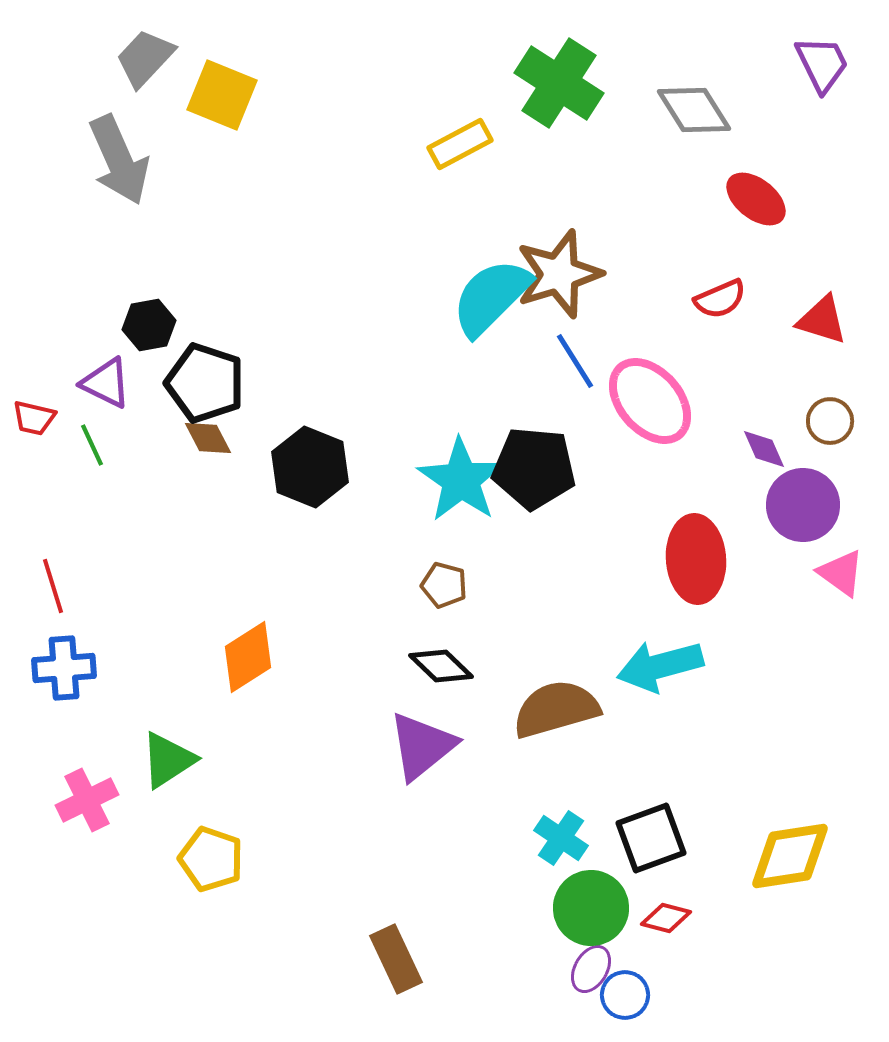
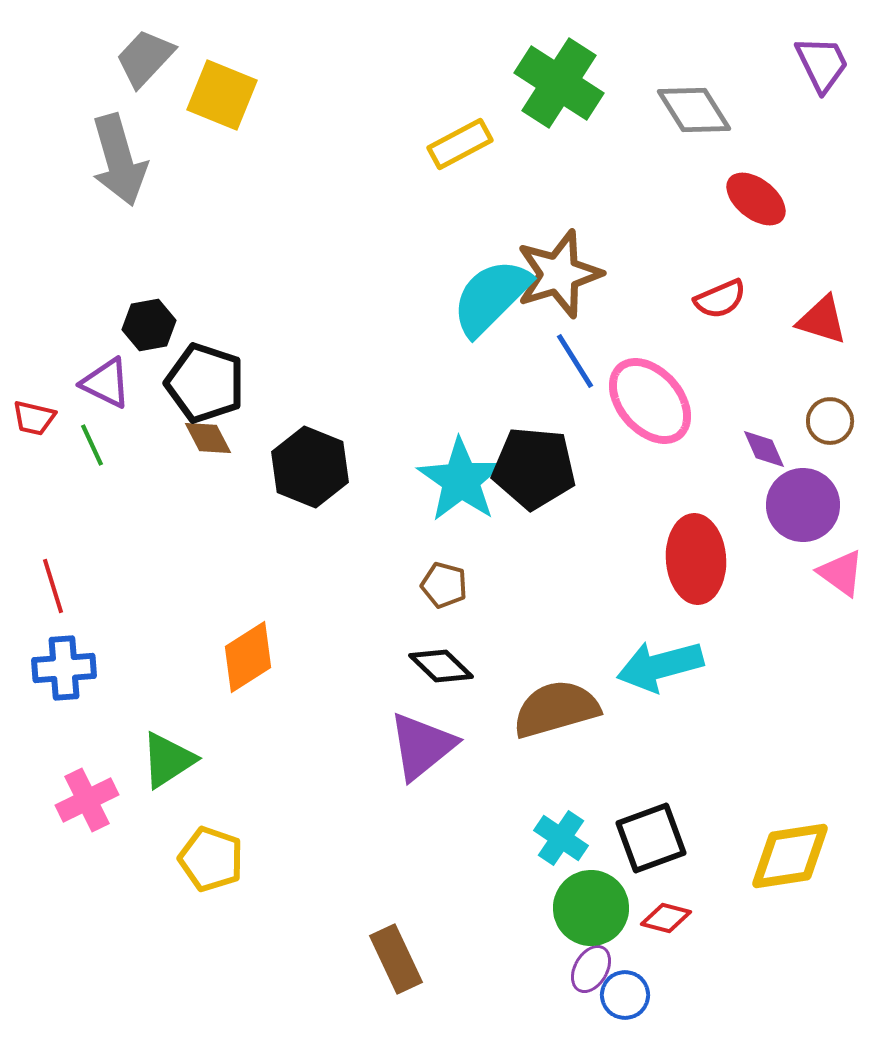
gray arrow at (119, 160): rotated 8 degrees clockwise
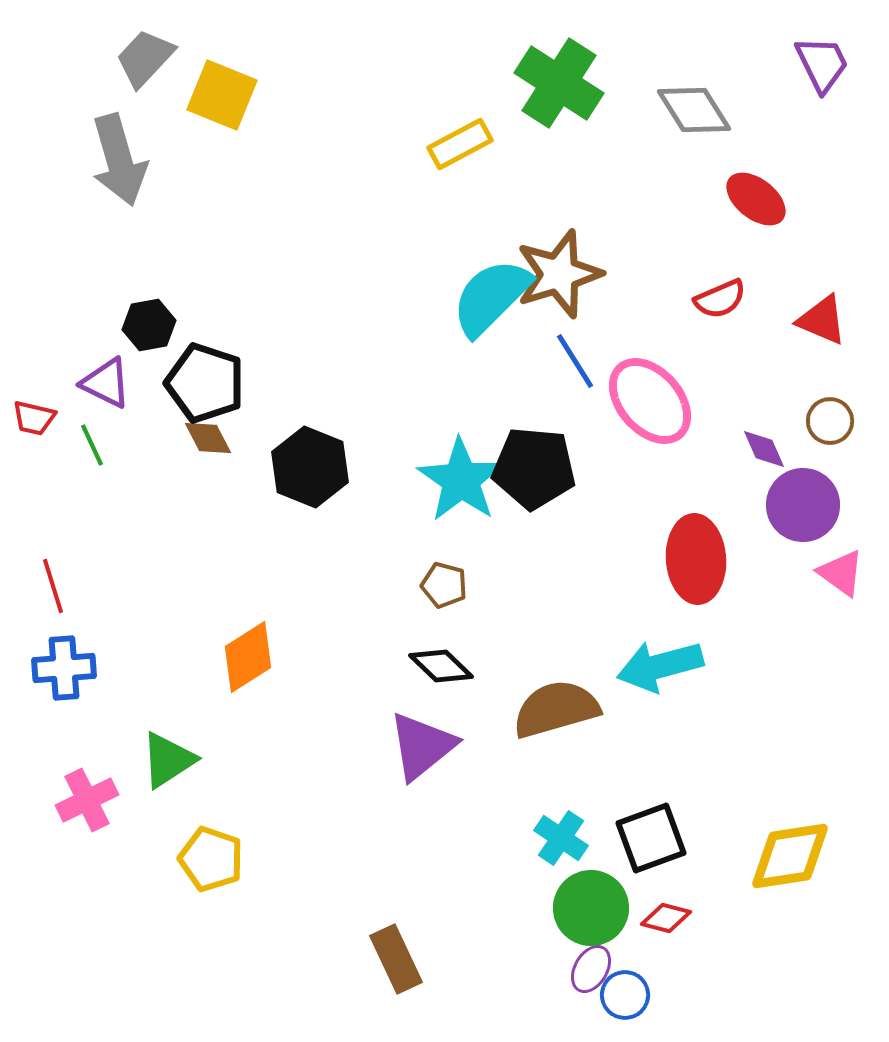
red triangle at (822, 320): rotated 6 degrees clockwise
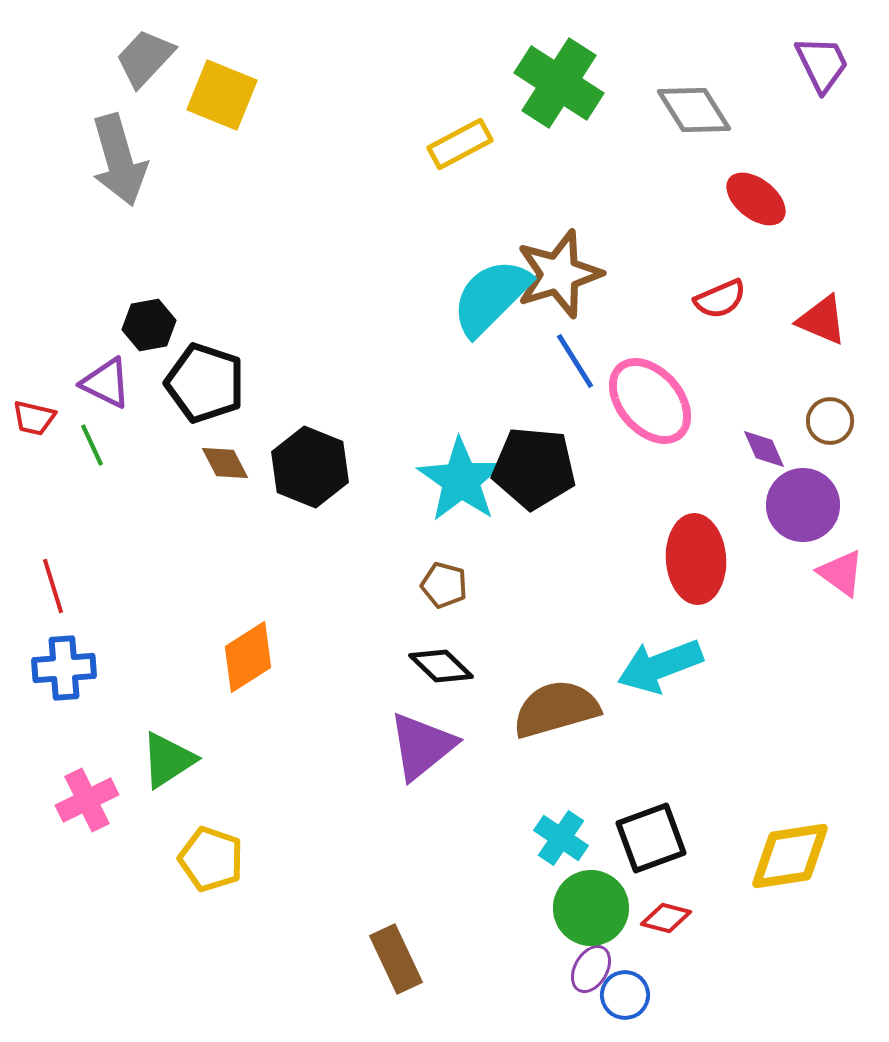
brown diamond at (208, 438): moved 17 px right, 25 px down
cyan arrow at (660, 666): rotated 6 degrees counterclockwise
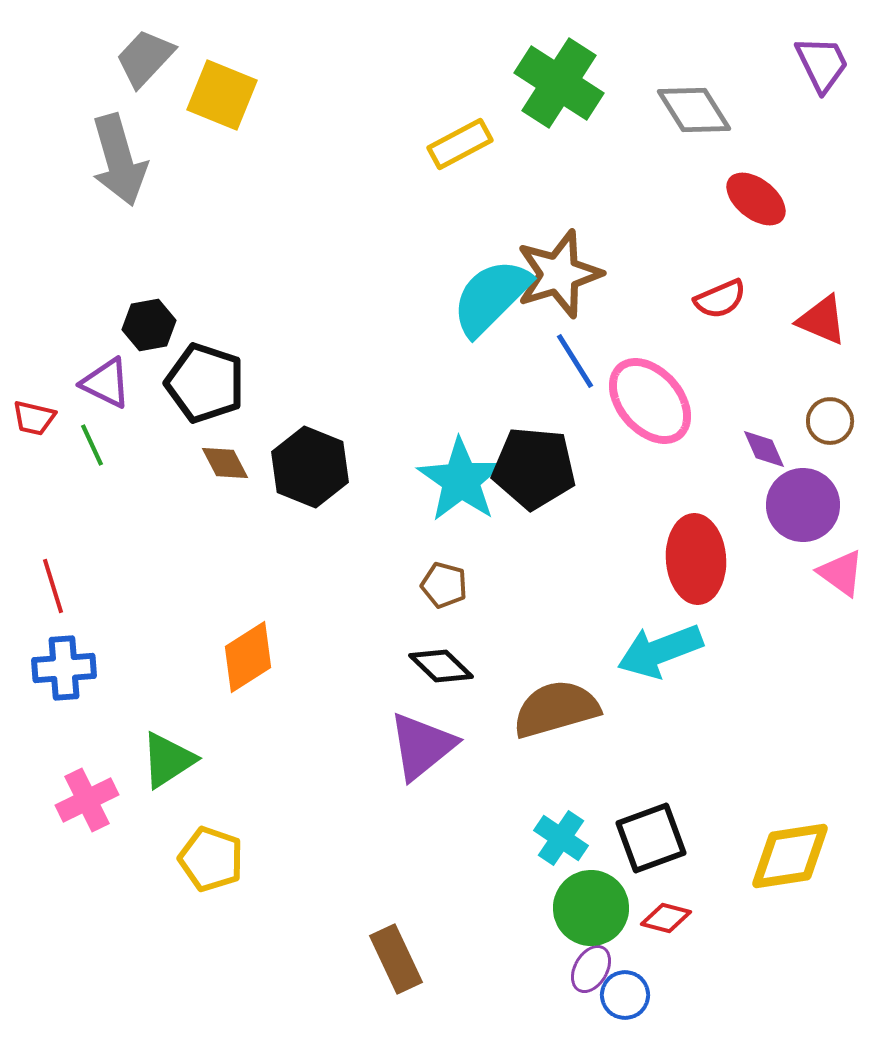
cyan arrow at (660, 666): moved 15 px up
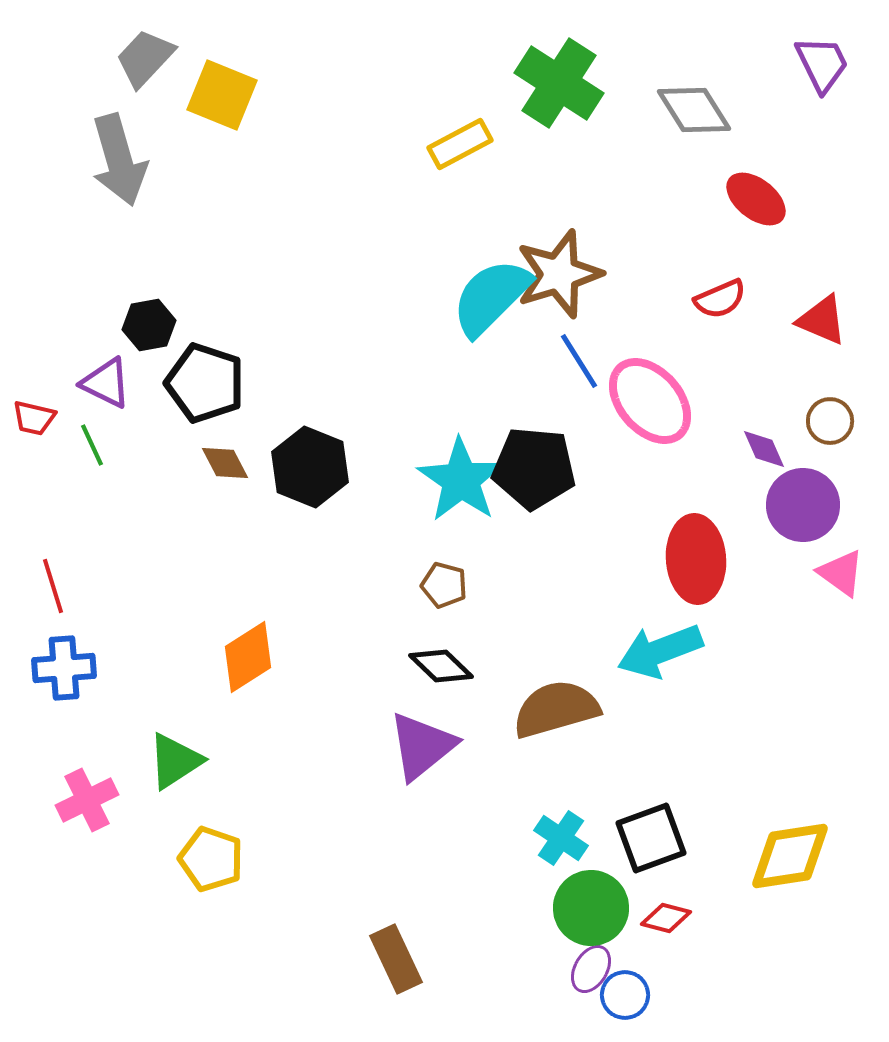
blue line at (575, 361): moved 4 px right
green triangle at (168, 760): moved 7 px right, 1 px down
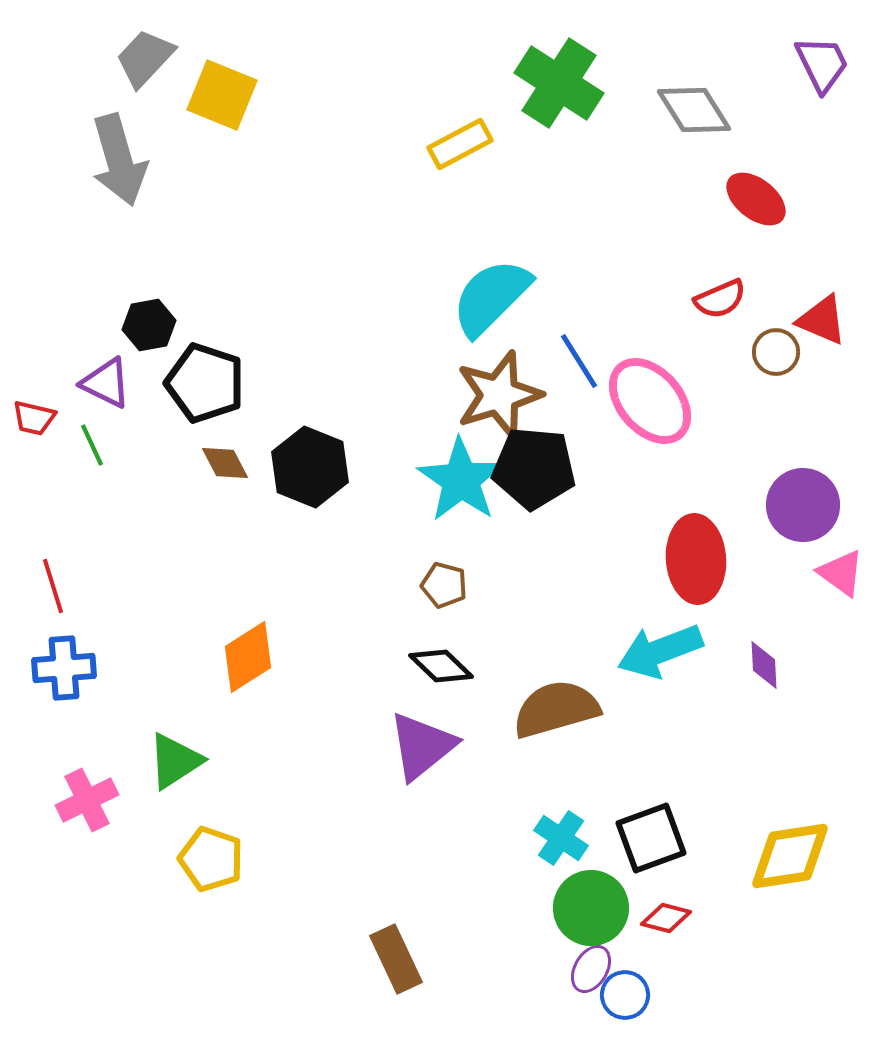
brown star at (559, 274): moved 60 px left, 121 px down
brown circle at (830, 421): moved 54 px left, 69 px up
purple diamond at (764, 449): moved 216 px down; rotated 21 degrees clockwise
